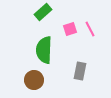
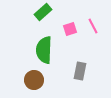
pink line: moved 3 px right, 3 px up
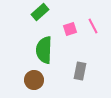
green rectangle: moved 3 px left
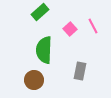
pink square: rotated 24 degrees counterclockwise
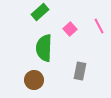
pink line: moved 6 px right
green semicircle: moved 2 px up
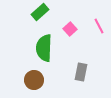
gray rectangle: moved 1 px right, 1 px down
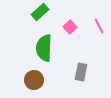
pink square: moved 2 px up
